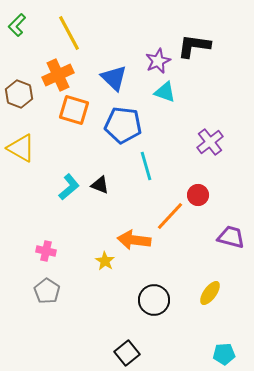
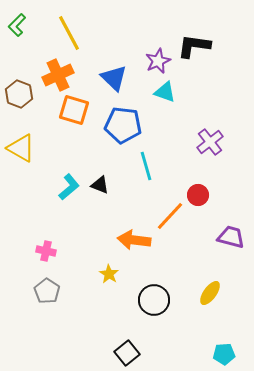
yellow star: moved 4 px right, 13 px down
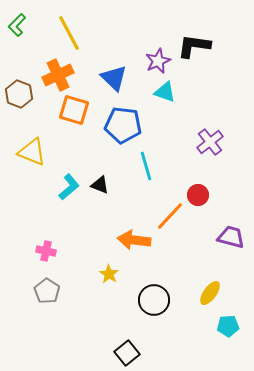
yellow triangle: moved 11 px right, 4 px down; rotated 8 degrees counterclockwise
cyan pentagon: moved 4 px right, 28 px up
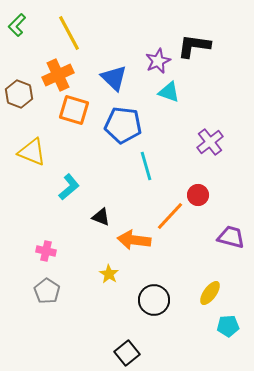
cyan triangle: moved 4 px right
black triangle: moved 1 px right, 32 px down
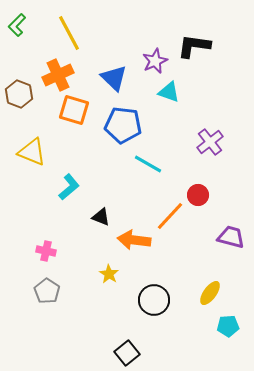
purple star: moved 3 px left
cyan line: moved 2 px right, 2 px up; rotated 44 degrees counterclockwise
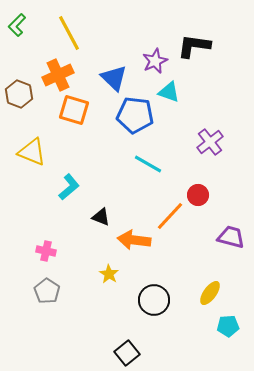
blue pentagon: moved 12 px right, 10 px up
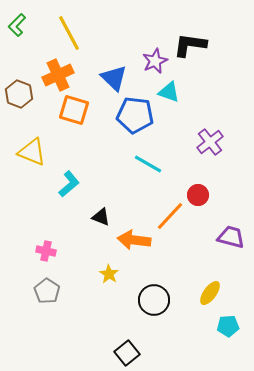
black L-shape: moved 4 px left, 1 px up
cyan L-shape: moved 3 px up
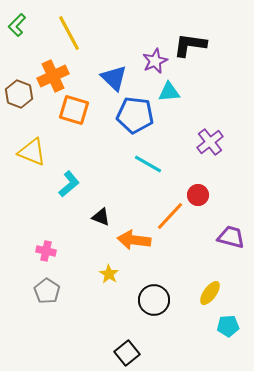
orange cross: moved 5 px left, 1 px down
cyan triangle: rotated 25 degrees counterclockwise
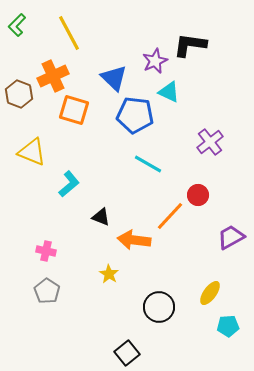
cyan triangle: rotated 30 degrees clockwise
purple trapezoid: rotated 44 degrees counterclockwise
black circle: moved 5 px right, 7 px down
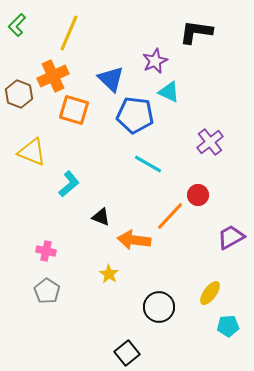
yellow line: rotated 51 degrees clockwise
black L-shape: moved 6 px right, 13 px up
blue triangle: moved 3 px left, 1 px down
